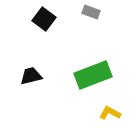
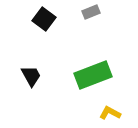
gray rectangle: rotated 42 degrees counterclockwise
black trapezoid: rotated 75 degrees clockwise
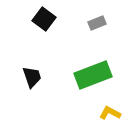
gray rectangle: moved 6 px right, 11 px down
black trapezoid: moved 1 px right, 1 px down; rotated 10 degrees clockwise
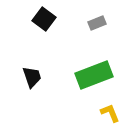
green rectangle: moved 1 px right
yellow L-shape: rotated 40 degrees clockwise
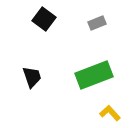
yellow L-shape: rotated 20 degrees counterclockwise
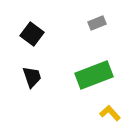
black square: moved 12 px left, 15 px down
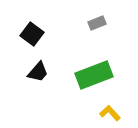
black trapezoid: moved 6 px right, 5 px up; rotated 60 degrees clockwise
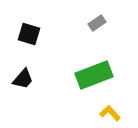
gray rectangle: rotated 12 degrees counterclockwise
black square: moved 3 px left; rotated 20 degrees counterclockwise
black trapezoid: moved 15 px left, 7 px down
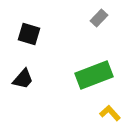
gray rectangle: moved 2 px right, 5 px up; rotated 12 degrees counterclockwise
